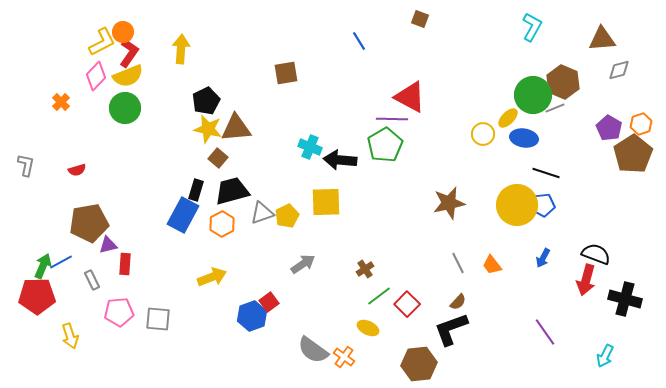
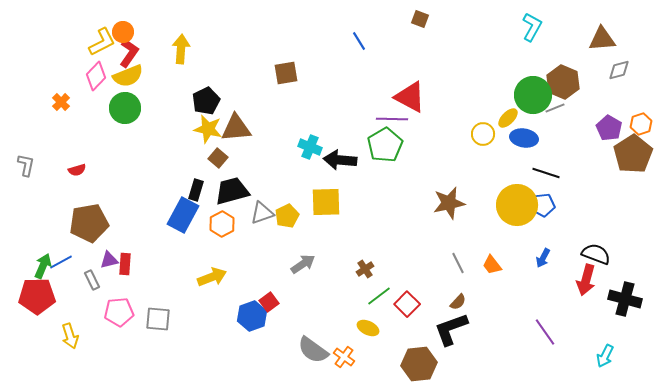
purple triangle at (108, 245): moved 1 px right, 15 px down
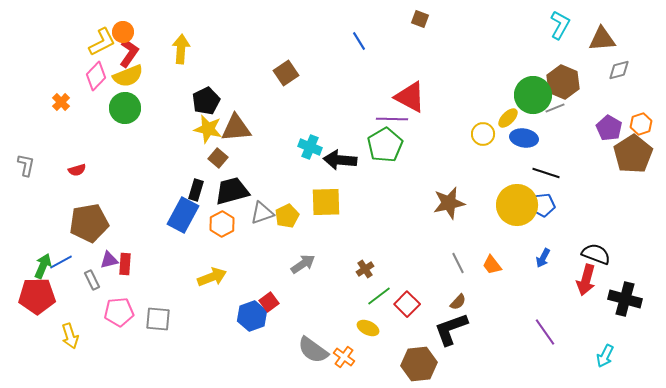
cyan L-shape at (532, 27): moved 28 px right, 2 px up
brown square at (286, 73): rotated 25 degrees counterclockwise
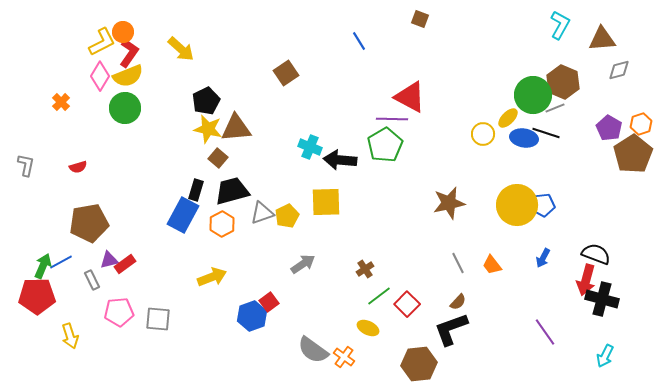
yellow arrow at (181, 49): rotated 128 degrees clockwise
pink diamond at (96, 76): moved 4 px right; rotated 12 degrees counterclockwise
red semicircle at (77, 170): moved 1 px right, 3 px up
black line at (546, 173): moved 40 px up
red rectangle at (125, 264): rotated 50 degrees clockwise
black cross at (625, 299): moved 23 px left
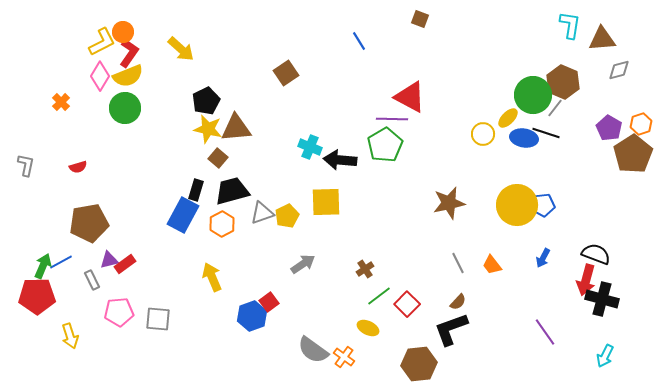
cyan L-shape at (560, 25): moved 10 px right; rotated 20 degrees counterclockwise
gray line at (555, 108): rotated 30 degrees counterclockwise
yellow arrow at (212, 277): rotated 92 degrees counterclockwise
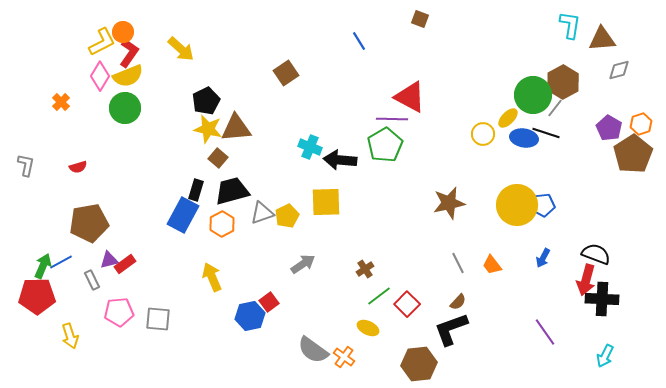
brown hexagon at (563, 82): rotated 8 degrees clockwise
black cross at (602, 299): rotated 12 degrees counterclockwise
blue hexagon at (252, 316): moved 2 px left; rotated 8 degrees clockwise
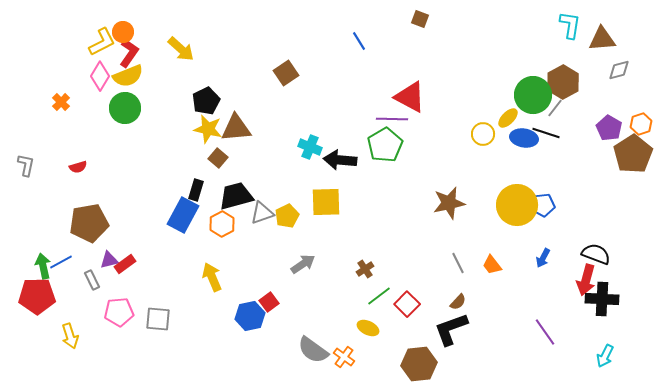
black trapezoid at (232, 191): moved 4 px right, 5 px down
green arrow at (43, 266): rotated 35 degrees counterclockwise
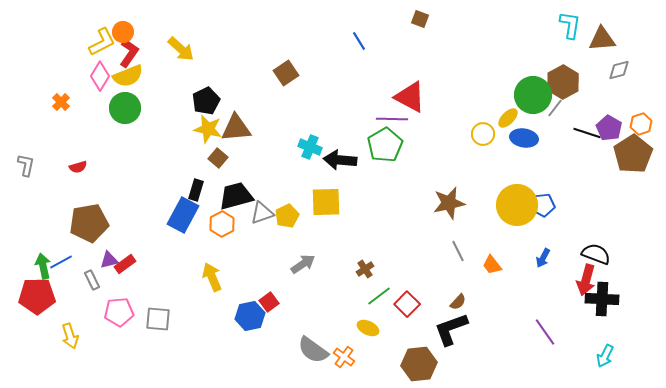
black line at (546, 133): moved 41 px right
gray line at (458, 263): moved 12 px up
